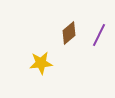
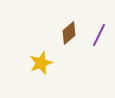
yellow star: rotated 15 degrees counterclockwise
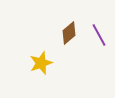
purple line: rotated 55 degrees counterclockwise
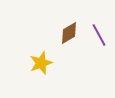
brown diamond: rotated 10 degrees clockwise
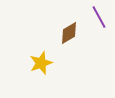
purple line: moved 18 px up
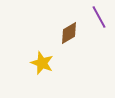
yellow star: moved 1 px right; rotated 30 degrees counterclockwise
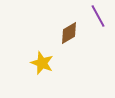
purple line: moved 1 px left, 1 px up
